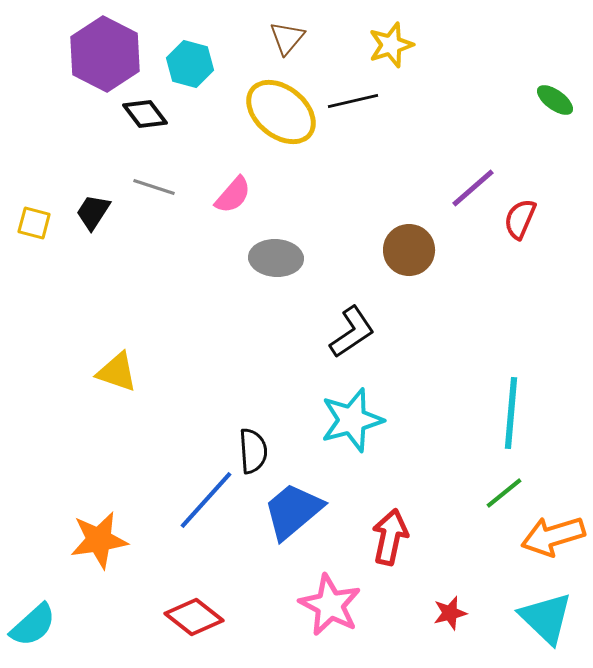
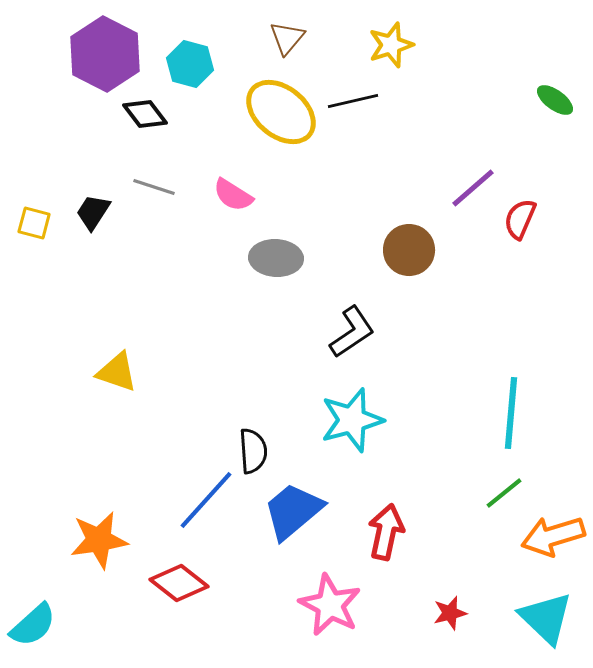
pink semicircle: rotated 81 degrees clockwise
red arrow: moved 4 px left, 5 px up
red diamond: moved 15 px left, 34 px up
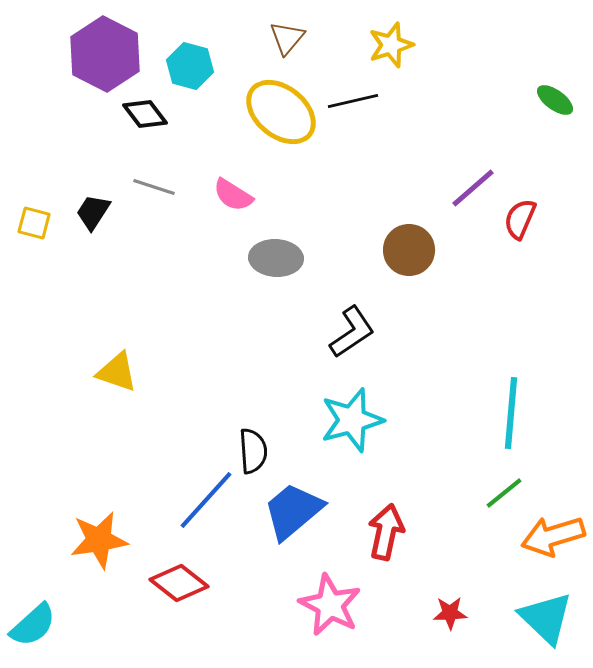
cyan hexagon: moved 2 px down
red star: rotated 12 degrees clockwise
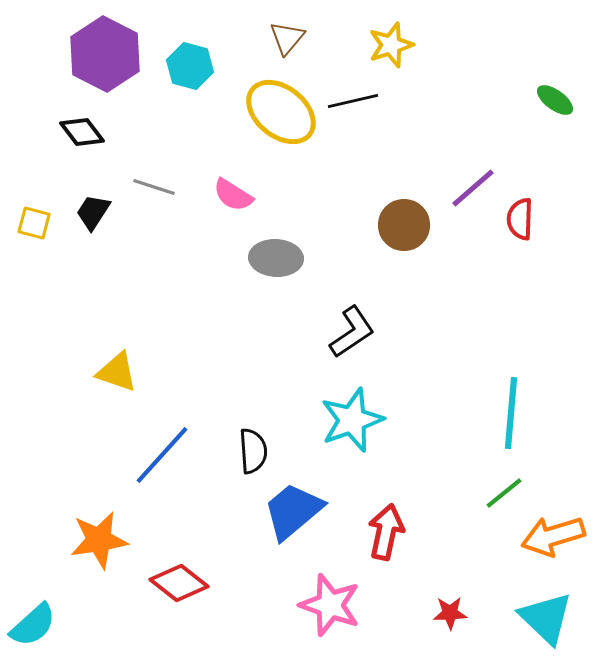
black diamond: moved 63 px left, 18 px down
red semicircle: rotated 21 degrees counterclockwise
brown circle: moved 5 px left, 25 px up
cyan star: rotated 4 degrees counterclockwise
blue line: moved 44 px left, 45 px up
pink star: rotated 8 degrees counterclockwise
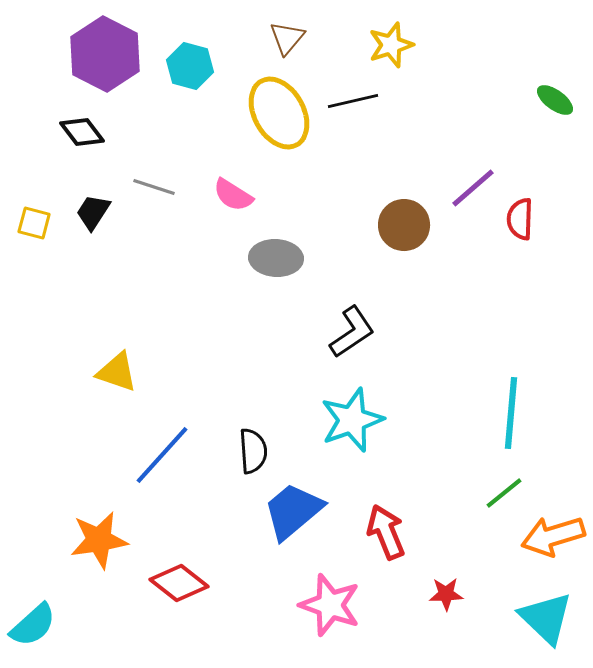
yellow ellipse: moved 2 px left, 1 px down; rotated 22 degrees clockwise
red arrow: rotated 34 degrees counterclockwise
red star: moved 4 px left, 19 px up
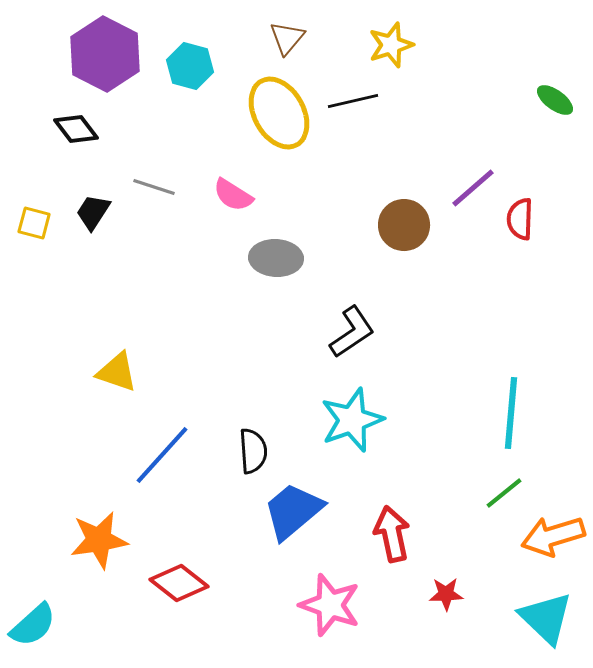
black diamond: moved 6 px left, 3 px up
red arrow: moved 6 px right, 2 px down; rotated 10 degrees clockwise
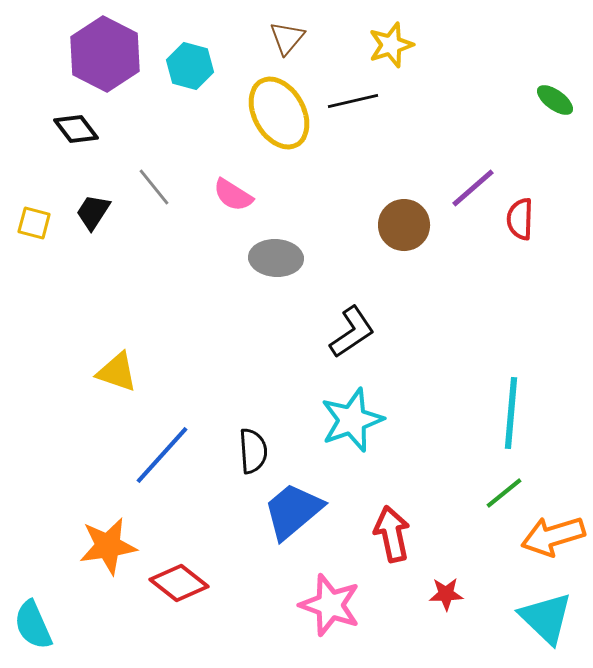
gray line: rotated 33 degrees clockwise
orange star: moved 9 px right, 6 px down
cyan semicircle: rotated 108 degrees clockwise
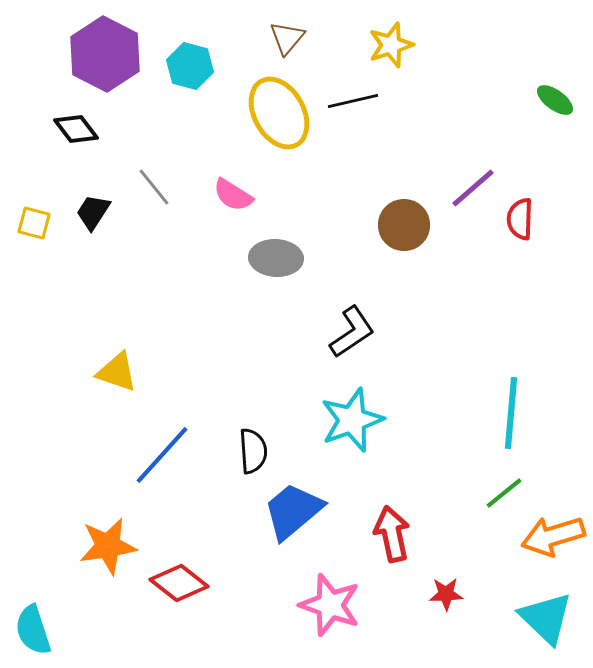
cyan semicircle: moved 5 px down; rotated 6 degrees clockwise
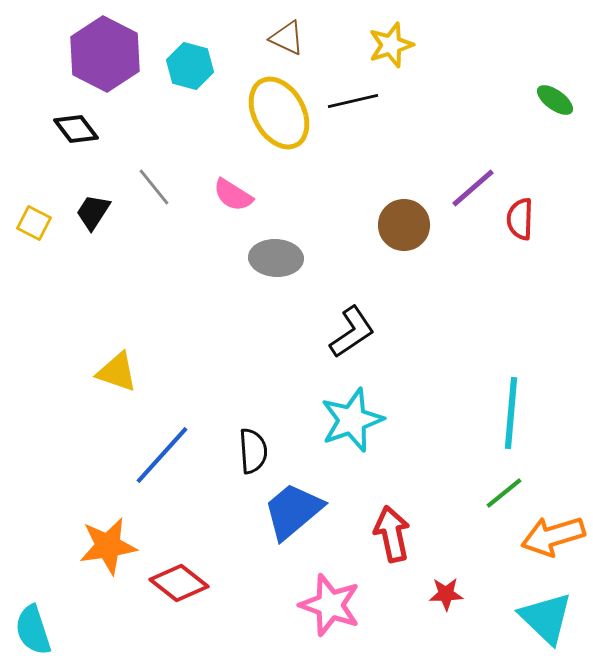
brown triangle: rotated 45 degrees counterclockwise
yellow square: rotated 12 degrees clockwise
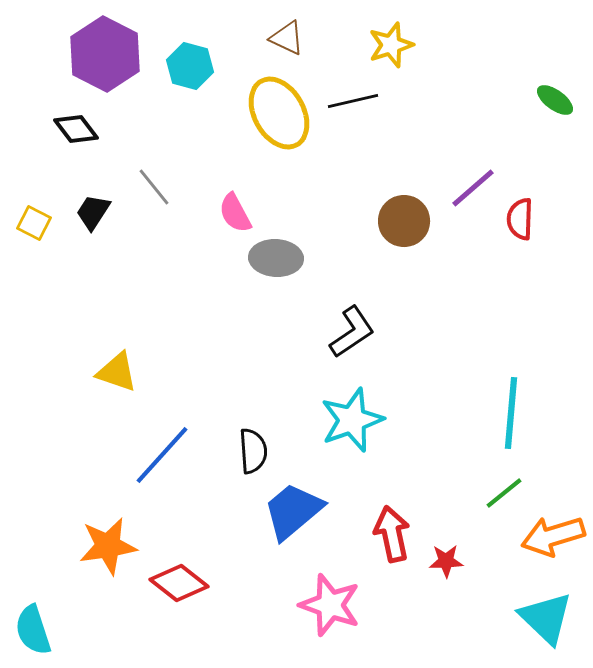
pink semicircle: moved 2 px right, 18 px down; rotated 30 degrees clockwise
brown circle: moved 4 px up
red star: moved 33 px up
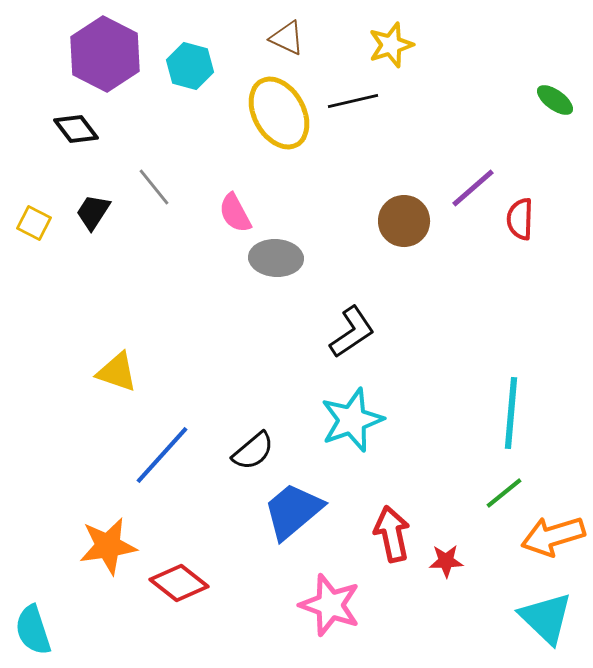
black semicircle: rotated 54 degrees clockwise
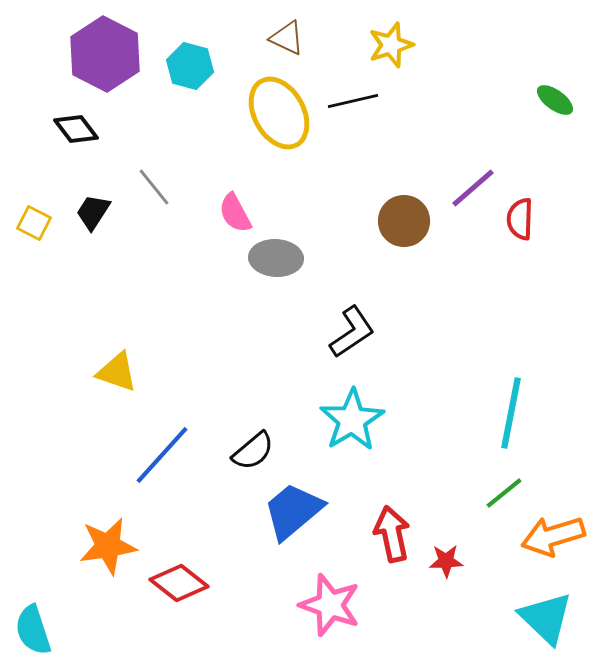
cyan line: rotated 6 degrees clockwise
cyan star: rotated 12 degrees counterclockwise
